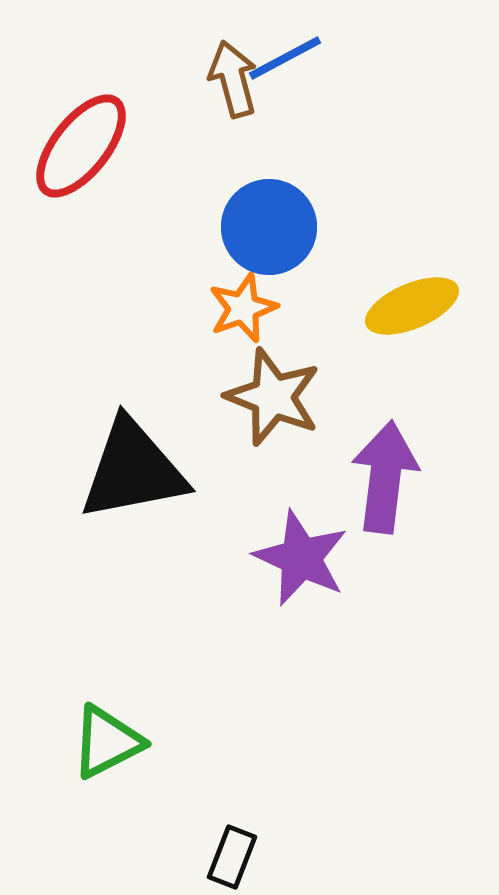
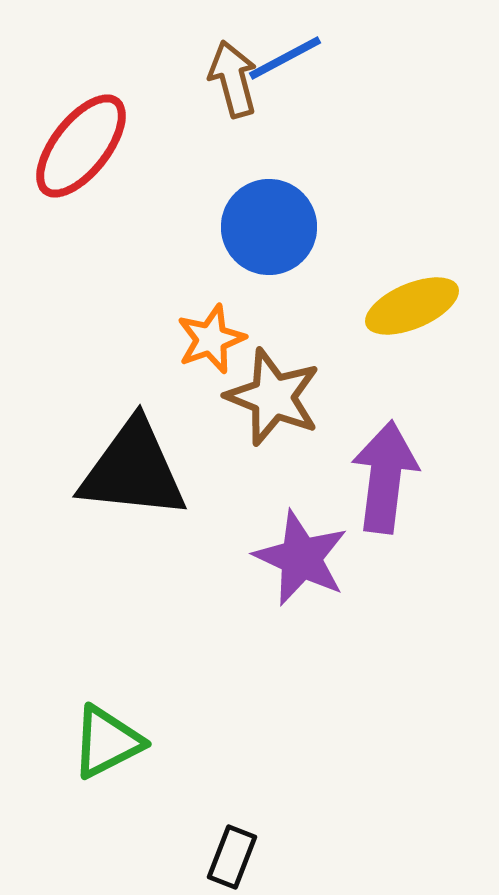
orange star: moved 32 px left, 31 px down
black triangle: rotated 17 degrees clockwise
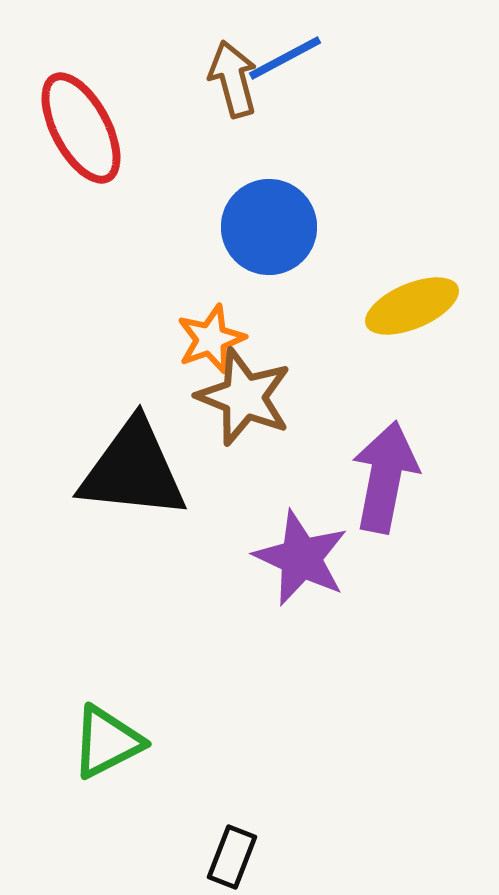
red ellipse: moved 18 px up; rotated 66 degrees counterclockwise
brown star: moved 29 px left
purple arrow: rotated 4 degrees clockwise
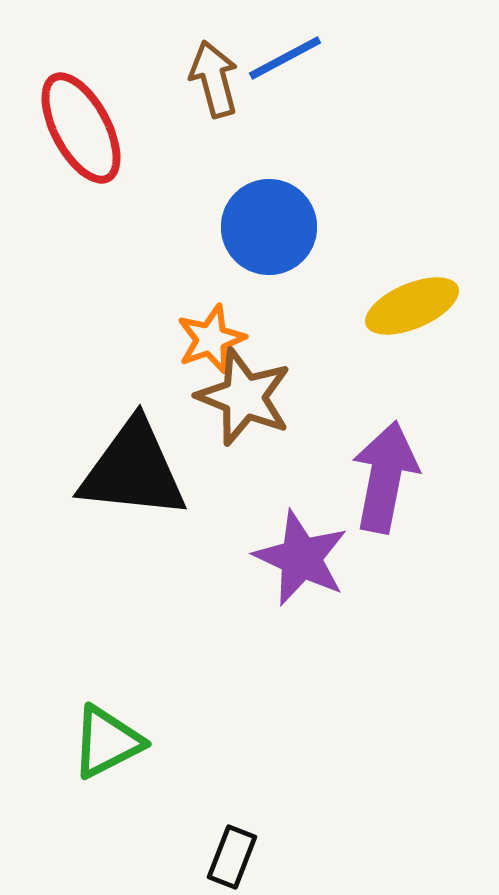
brown arrow: moved 19 px left
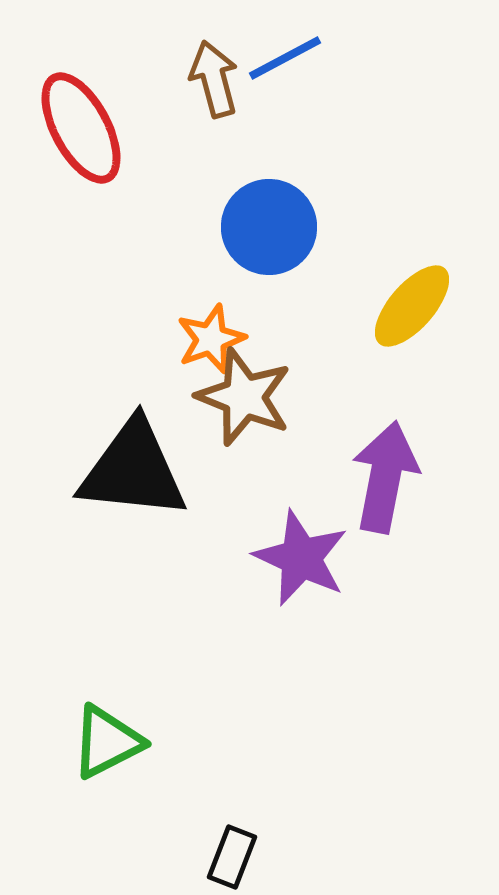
yellow ellipse: rotated 26 degrees counterclockwise
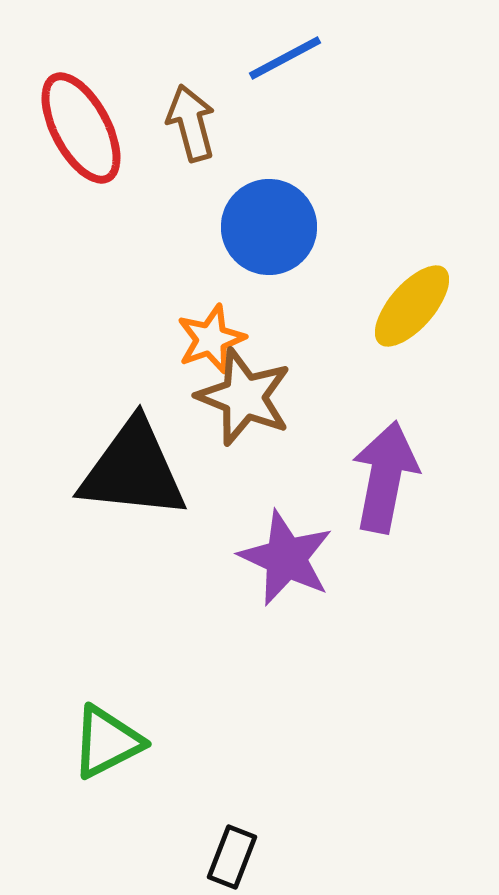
brown arrow: moved 23 px left, 44 px down
purple star: moved 15 px left
